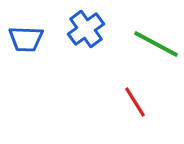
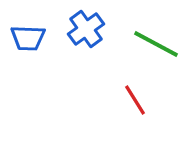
blue trapezoid: moved 2 px right, 1 px up
red line: moved 2 px up
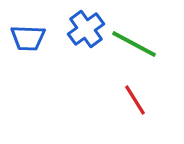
green line: moved 22 px left
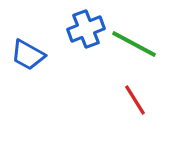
blue cross: rotated 15 degrees clockwise
blue trapezoid: moved 17 px down; rotated 27 degrees clockwise
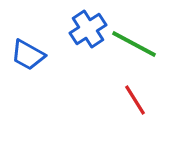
blue cross: moved 2 px right; rotated 12 degrees counterclockwise
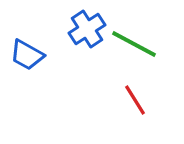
blue cross: moved 1 px left
blue trapezoid: moved 1 px left
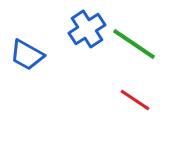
green line: rotated 6 degrees clockwise
red line: rotated 24 degrees counterclockwise
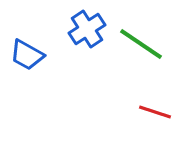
green line: moved 7 px right
red line: moved 20 px right, 12 px down; rotated 16 degrees counterclockwise
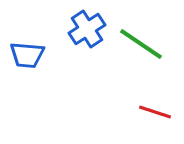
blue trapezoid: rotated 24 degrees counterclockwise
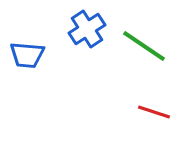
green line: moved 3 px right, 2 px down
red line: moved 1 px left
